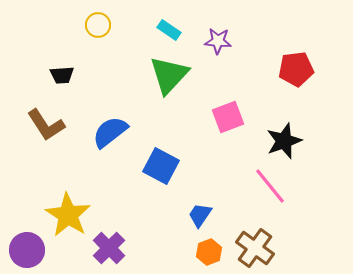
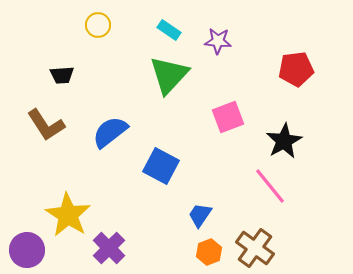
black star: rotated 9 degrees counterclockwise
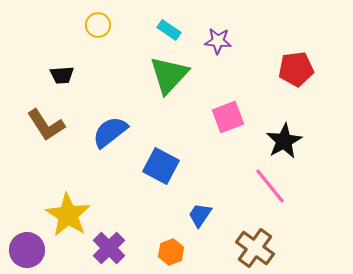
orange hexagon: moved 38 px left
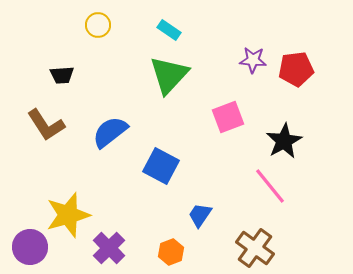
purple star: moved 35 px right, 19 px down
yellow star: rotated 24 degrees clockwise
purple circle: moved 3 px right, 3 px up
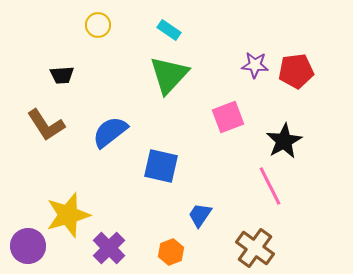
purple star: moved 2 px right, 5 px down
red pentagon: moved 2 px down
blue square: rotated 15 degrees counterclockwise
pink line: rotated 12 degrees clockwise
purple circle: moved 2 px left, 1 px up
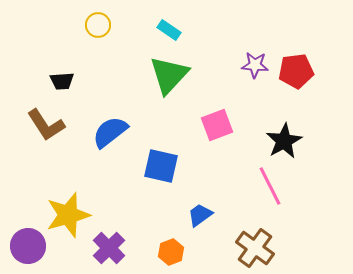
black trapezoid: moved 6 px down
pink square: moved 11 px left, 8 px down
blue trapezoid: rotated 20 degrees clockwise
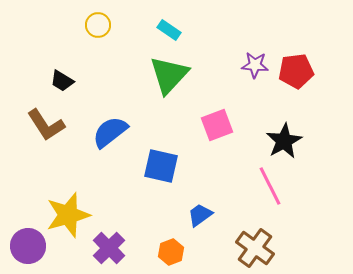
black trapezoid: rotated 35 degrees clockwise
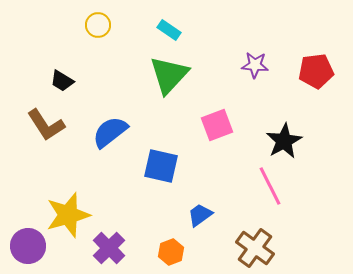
red pentagon: moved 20 px right
